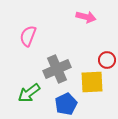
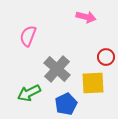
red circle: moved 1 px left, 3 px up
gray cross: rotated 24 degrees counterclockwise
yellow square: moved 1 px right, 1 px down
green arrow: rotated 10 degrees clockwise
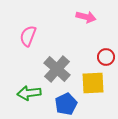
green arrow: rotated 20 degrees clockwise
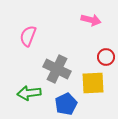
pink arrow: moved 5 px right, 3 px down
gray cross: rotated 16 degrees counterclockwise
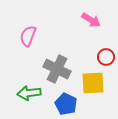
pink arrow: rotated 18 degrees clockwise
blue pentagon: rotated 20 degrees counterclockwise
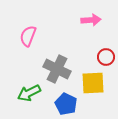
pink arrow: rotated 36 degrees counterclockwise
green arrow: rotated 20 degrees counterclockwise
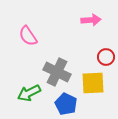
pink semicircle: rotated 55 degrees counterclockwise
gray cross: moved 3 px down
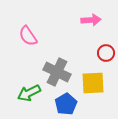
red circle: moved 4 px up
blue pentagon: rotated 15 degrees clockwise
